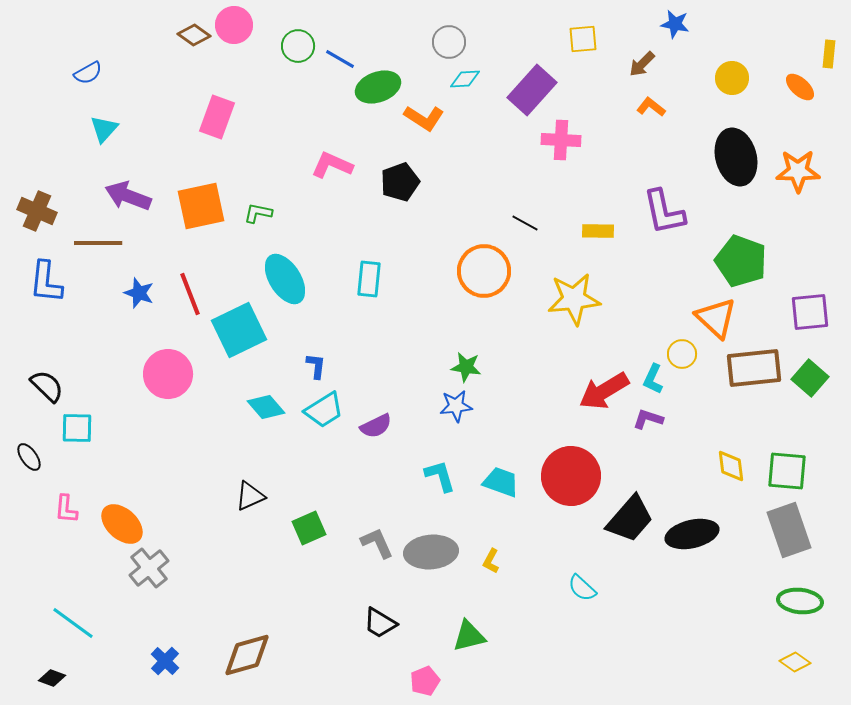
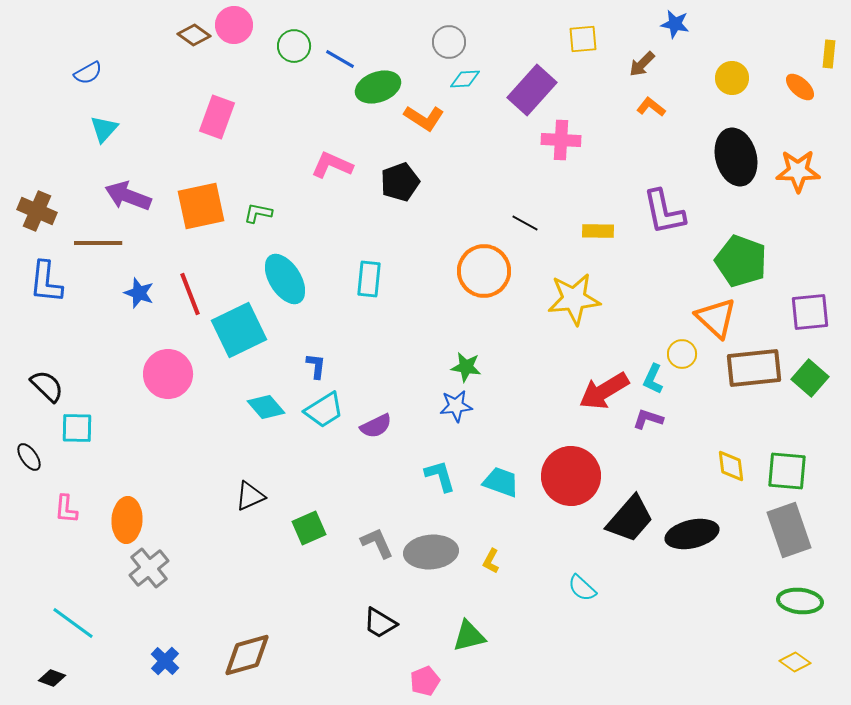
green circle at (298, 46): moved 4 px left
orange ellipse at (122, 524): moved 5 px right, 4 px up; rotated 51 degrees clockwise
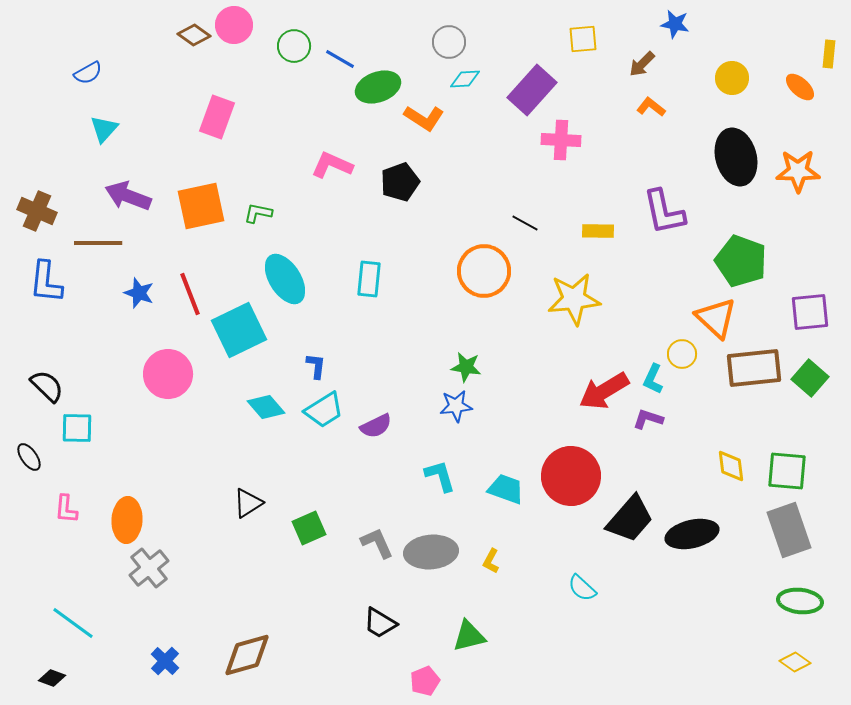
cyan trapezoid at (501, 482): moved 5 px right, 7 px down
black triangle at (250, 496): moved 2 px left, 7 px down; rotated 8 degrees counterclockwise
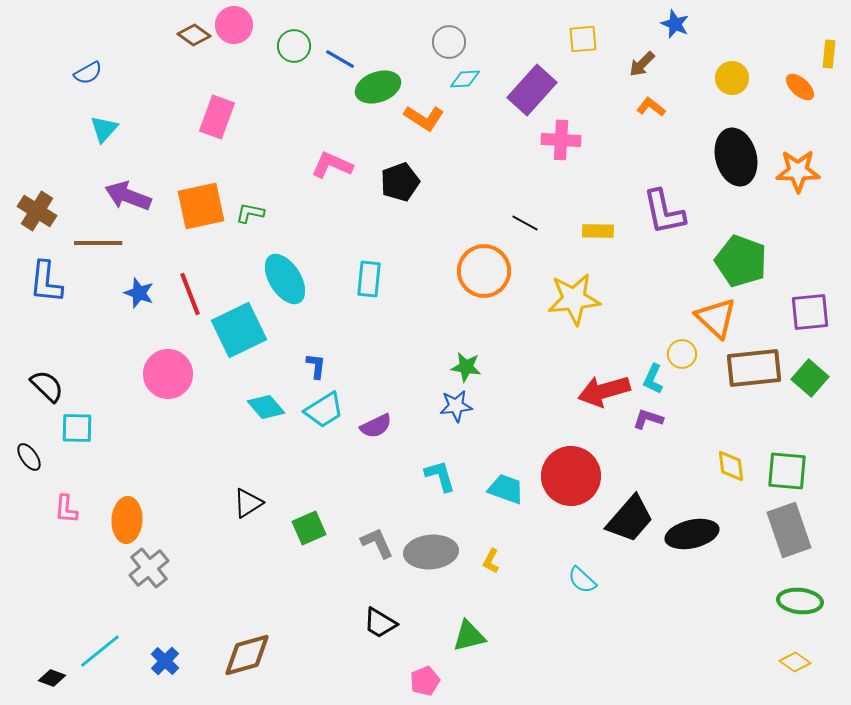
blue star at (675, 24): rotated 12 degrees clockwise
brown cross at (37, 211): rotated 9 degrees clockwise
green L-shape at (258, 213): moved 8 px left
red arrow at (604, 391): rotated 15 degrees clockwise
cyan semicircle at (582, 588): moved 8 px up
cyan line at (73, 623): moved 27 px right, 28 px down; rotated 75 degrees counterclockwise
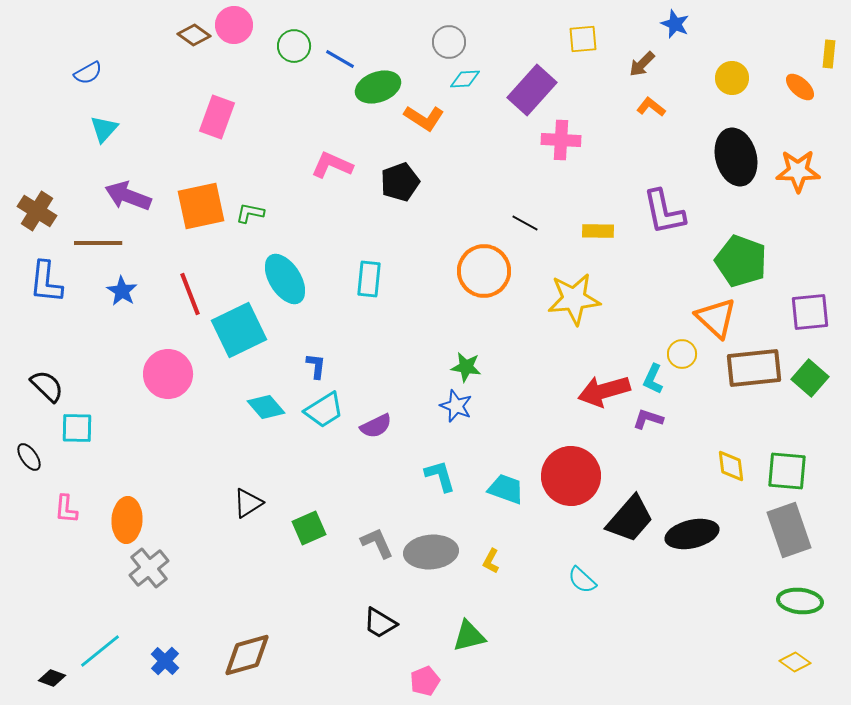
blue star at (139, 293): moved 17 px left, 2 px up; rotated 12 degrees clockwise
blue star at (456, 406): rotated 28 degrees clockwise
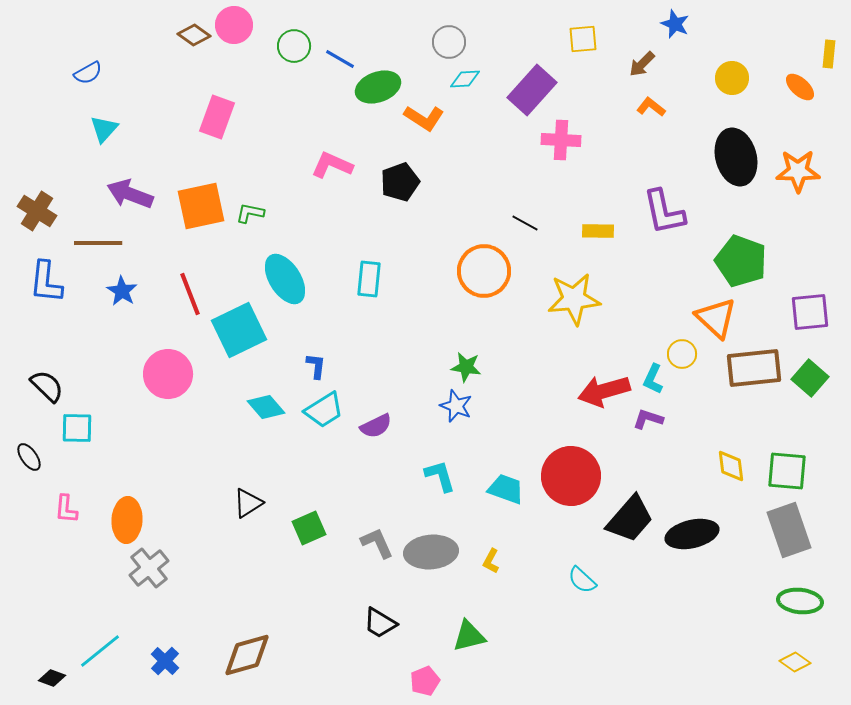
purple arrow at (128, 196): moved 2 px right, 2 px up
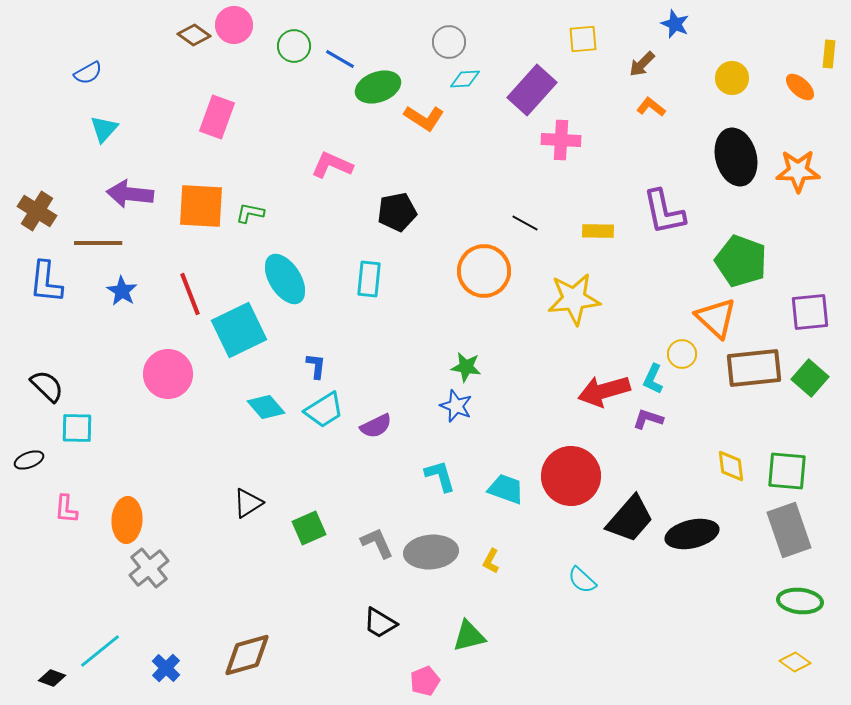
black pentagon at (400, 182): moved 3 px left, 30 px down; rotated 9 degrees clockwise
purple arrow at (130, 194): rotated 15 degrees counterclockwise
orange square at (201, 206): rotated 15 degrees clockwise
black ellipse at (29, 457): moved 3 px down; rotated 76 degrees counterclockwise
blue cross at (165, 661): moved 1 px right, 7 px down
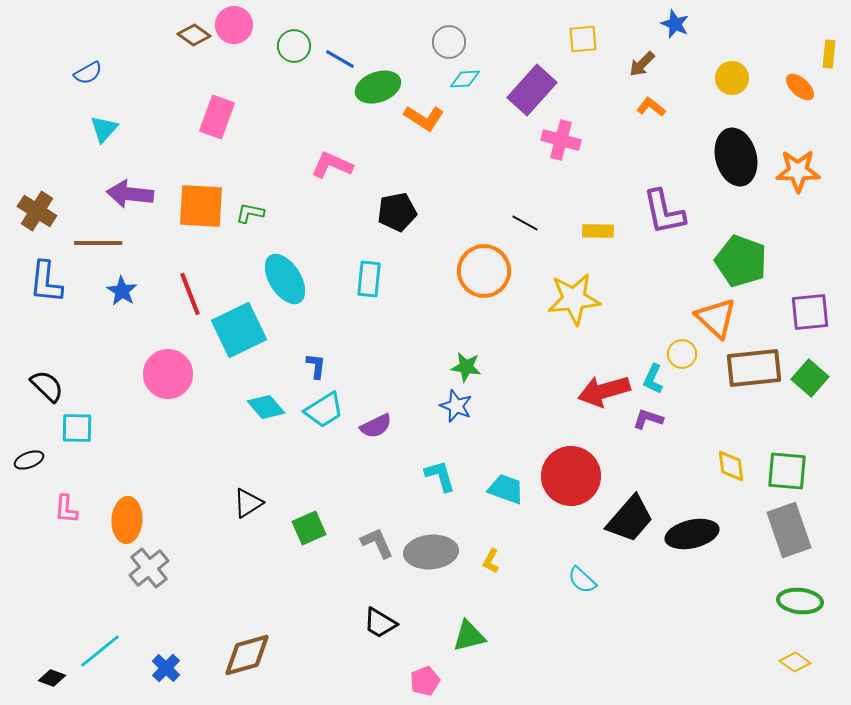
pink cross at (561, 140): rotated 12 degrees clockwise
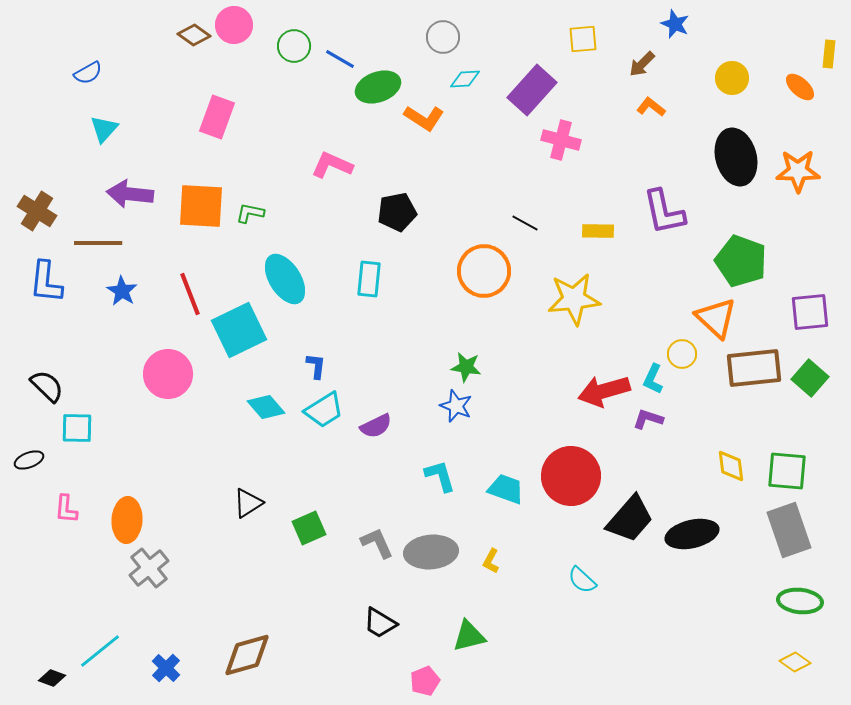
gray circle at (449, 42): moved 6 px left, 5 px up
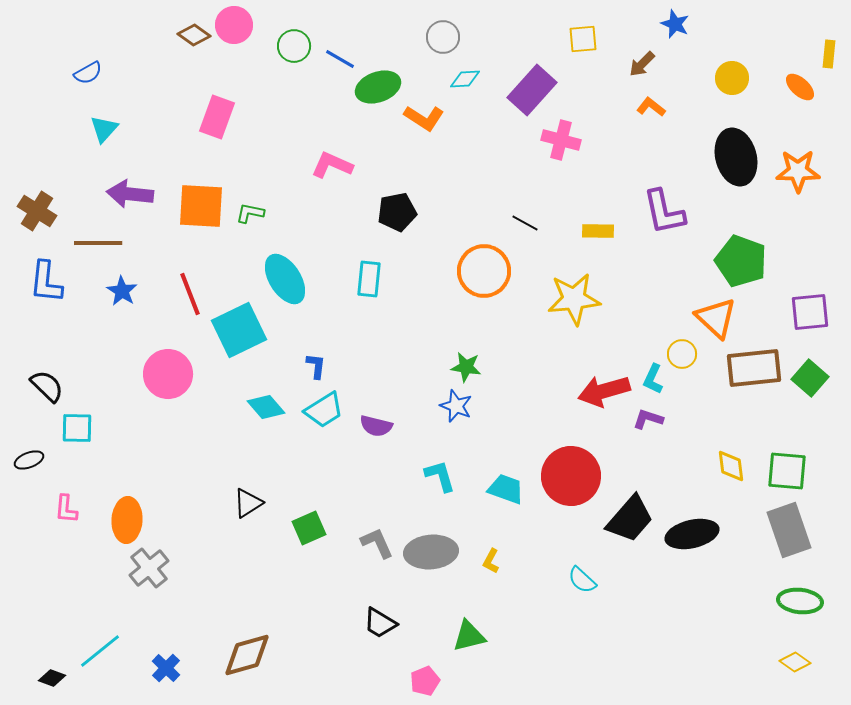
purple semicircle at (376, 426): rotated 40 degrees clockwise
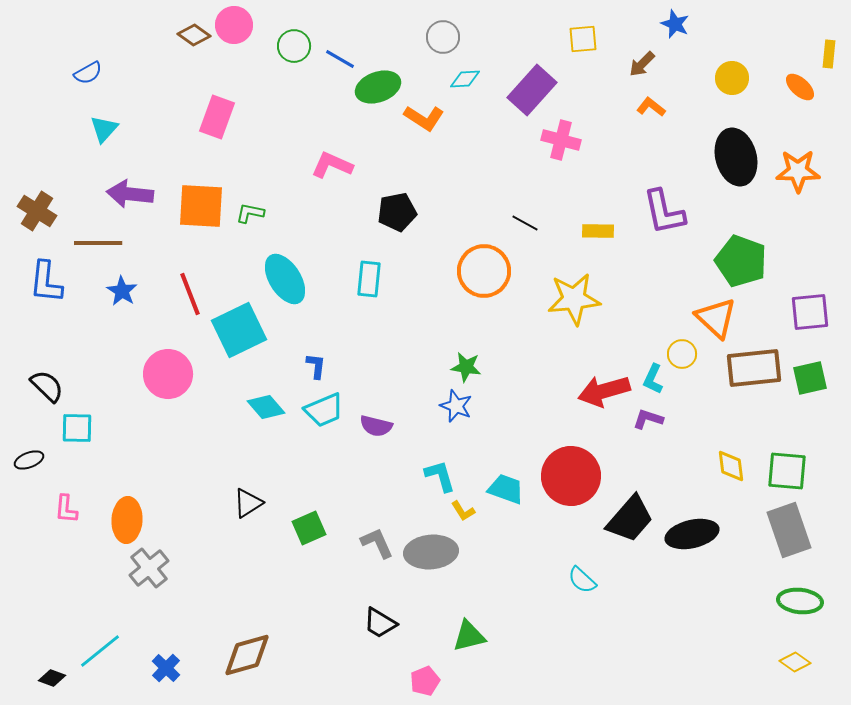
green square at (810, 378): rotated 36 degrees clockwise
cyan trapezoid at (324, 410): rotated 9 degrees clockwise
yellow L-shape at (491, 561): moved 28 px left, 50 px up; rotated 60 degrees counterclockwise
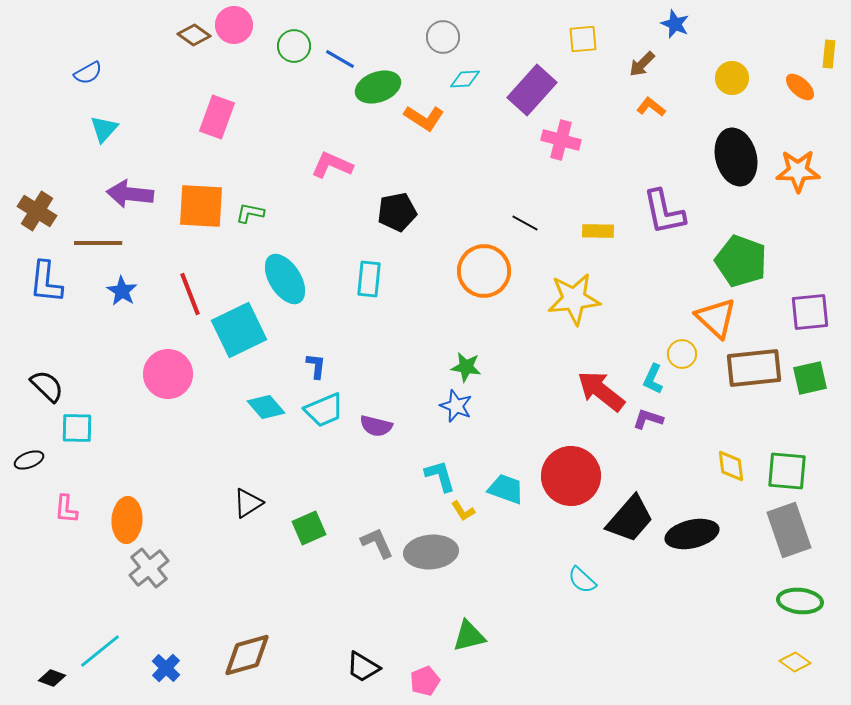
red arrow at (604, 391): moved 3 px left; rotated 54 degrees clockwise
black trapezoid at (380, 623): moved 17 px left, 44 px down
